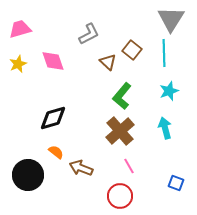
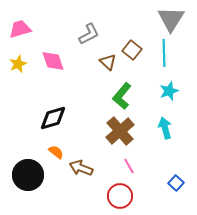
blue square: rotated 21 degrees clockwise
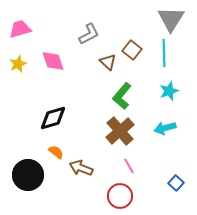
cyan arrow: rotated 90 degrees counterclockwise
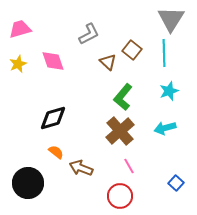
green L-shape: moved 1 px right, 1 px down
black circle: moved 8 px down
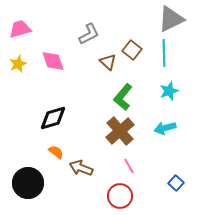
gray triangle: rotated 32 degrees clockwise
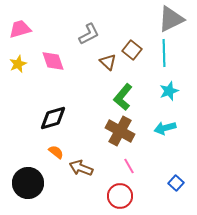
brown cross: rotated 20 degrees counterclockwise
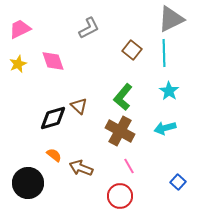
pink trapezoid: rotated 10 degrees counterclockwise
gray L-shape: moved 6 px up
brown triangle: moved 29 px left, 44 px down
cyan star: rotated 18 degrees counterclockwise
orange semicircle: moved 2 px left, 3 px down
blue square: moved 2 px right, 1 px up
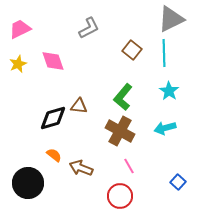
brown triangle: rotated 36 degrees counterclockwise
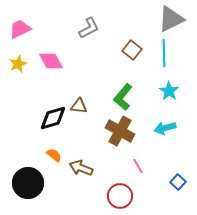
pink diamond: moved 2 px left; rotated 10 degrees counterclockwise
pink line: moved 9 px right
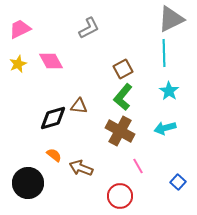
brown square: moved 9 px left, 19 px down; rotated 24 degrees clockwise
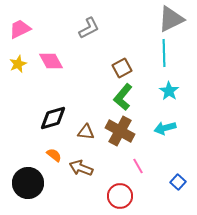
brown square: moved 1 px left, 1 px up
brown triangle: moved 7 px right, 26 px down
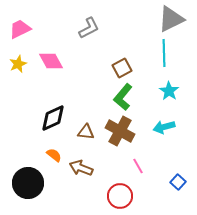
black diamond: rotated 8 degrees counterclockwise
cyan arrow: moved 1 px left, 1 px up
